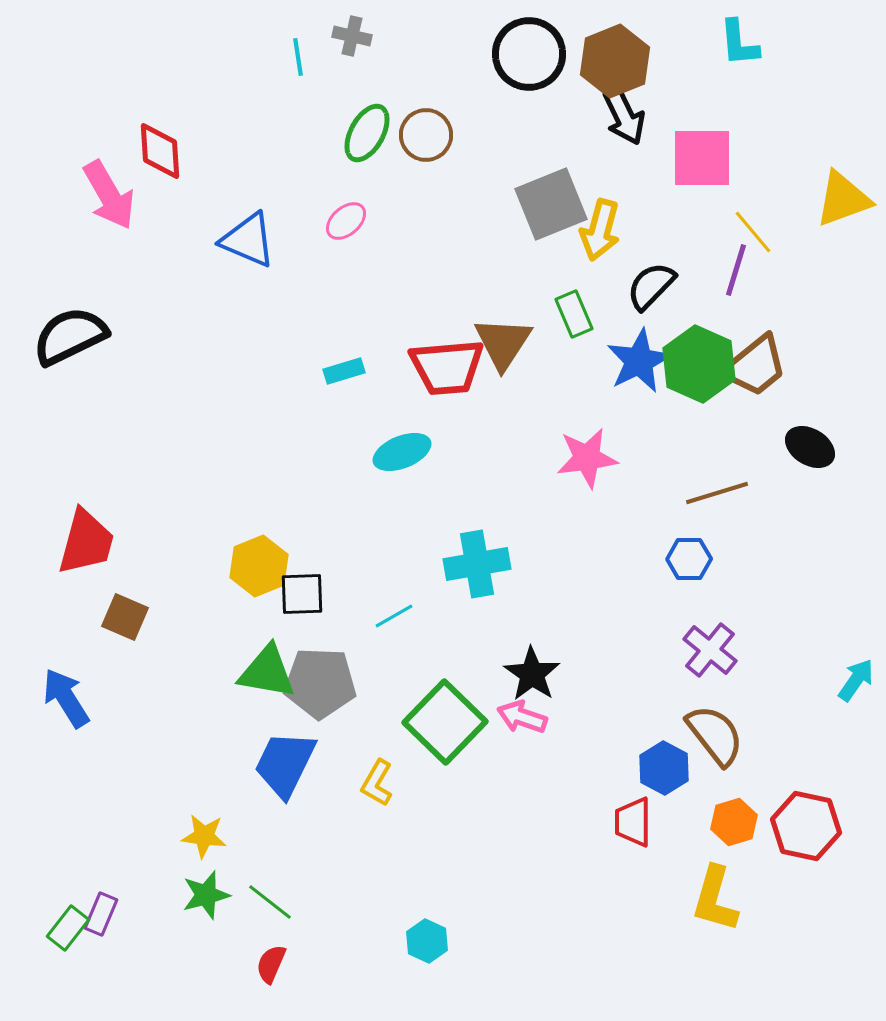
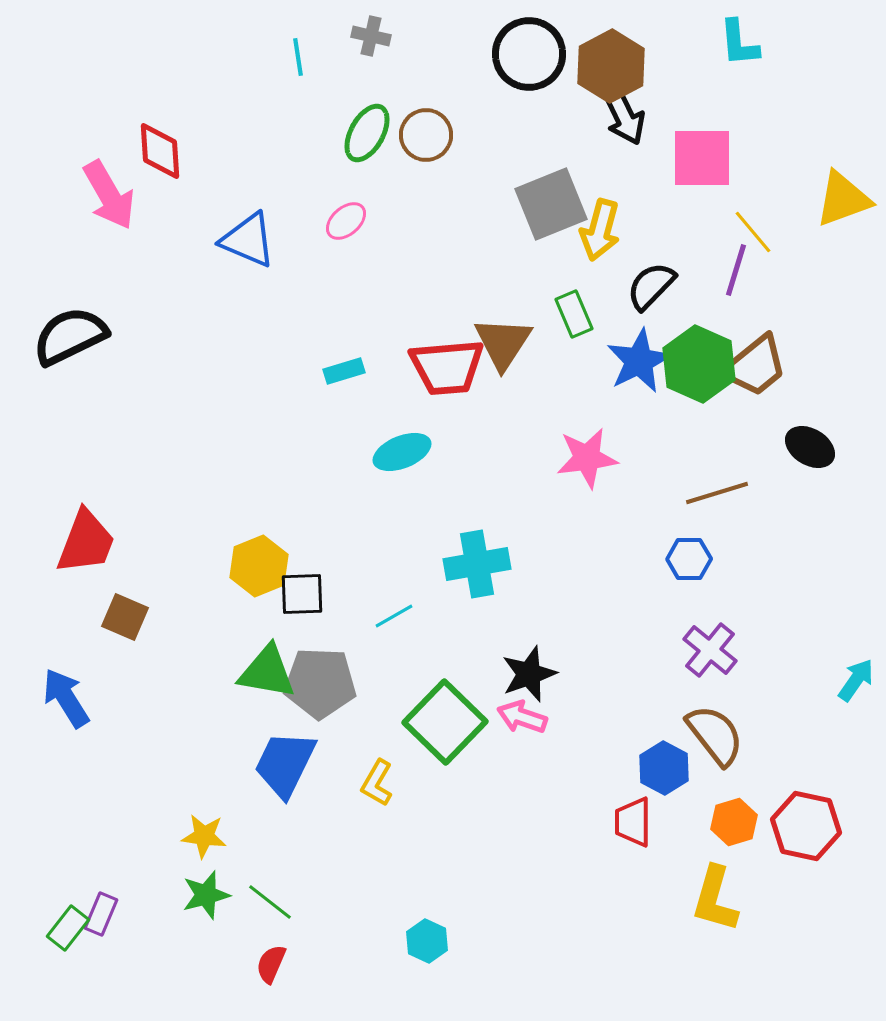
gray cross at (352, 36): moved 19 px right
brown hexagon at (615, 61): moved 4 px left, 5 px down; rotated 6 degrees counterclockwise
red trapezoid at (86, 542): rotated 6 degrees clockwise
black star at (532, 674): moved 3 px left; rotated 18 degrees clockwise
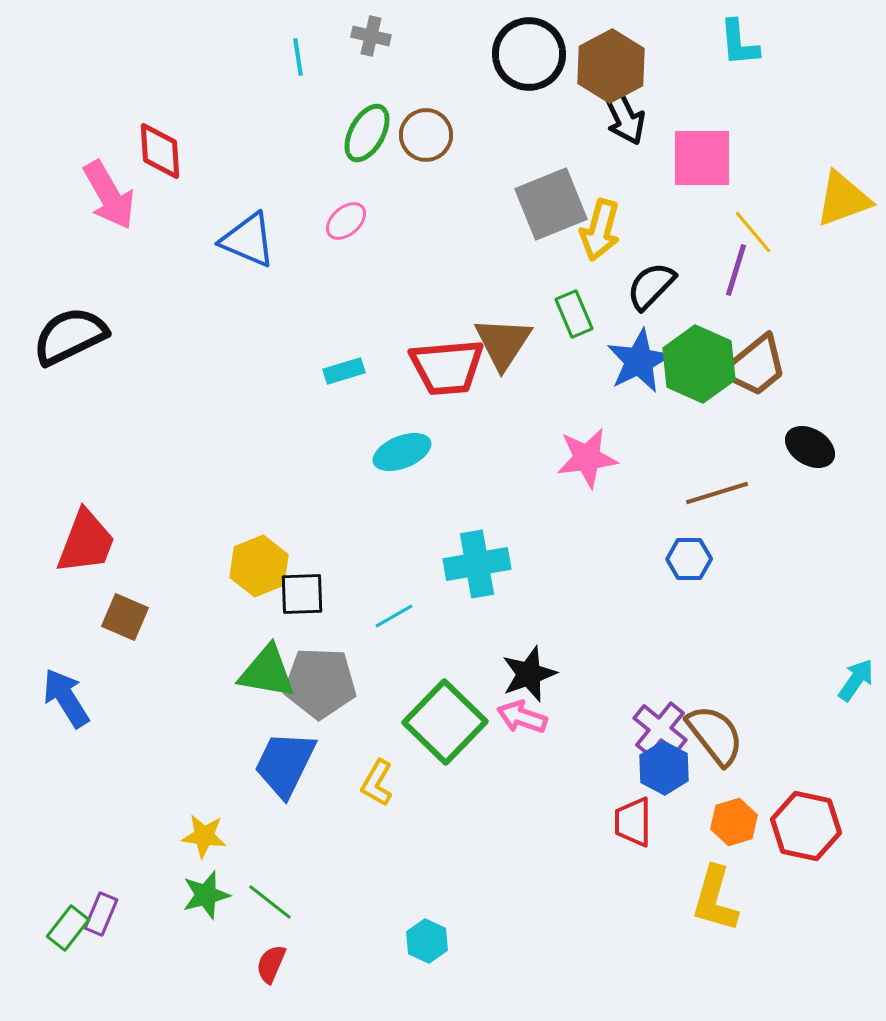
purple cross at (710, 650): moved 50 px left, 79 px down
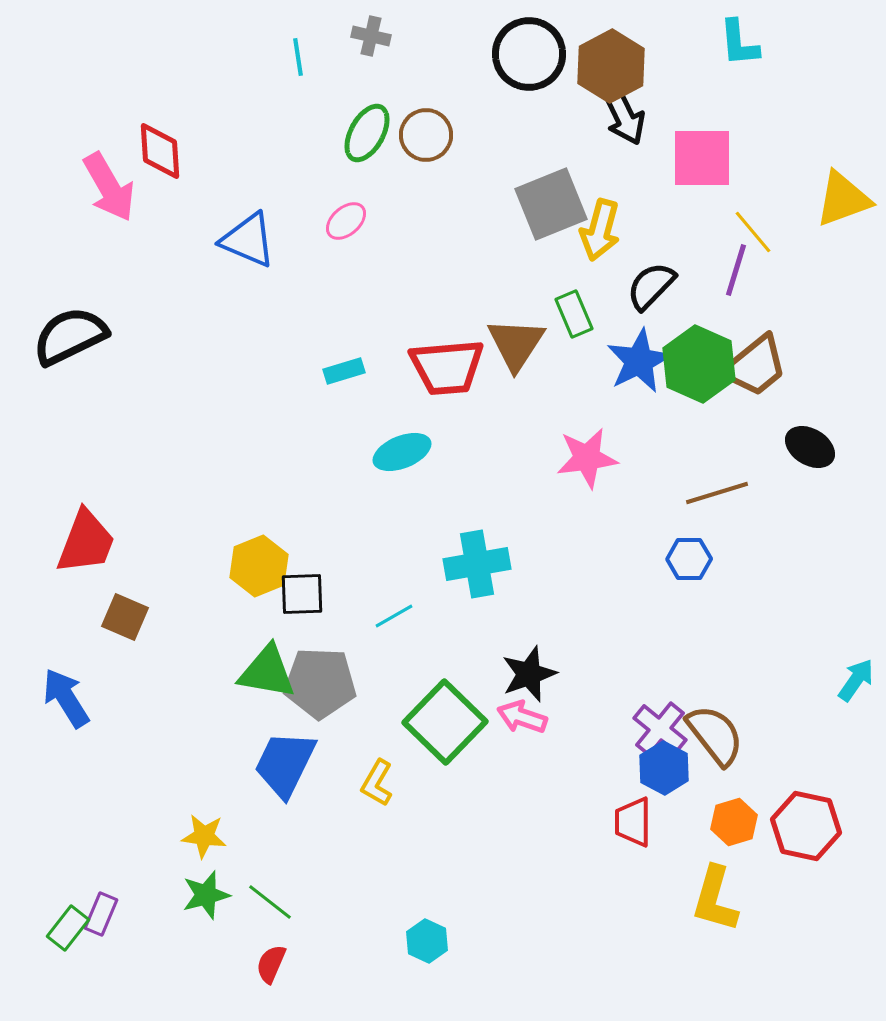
pink arrow at (109, 195): moved 8 px up
brown triangle at (503, 343): moved 13 px right, 1 px down
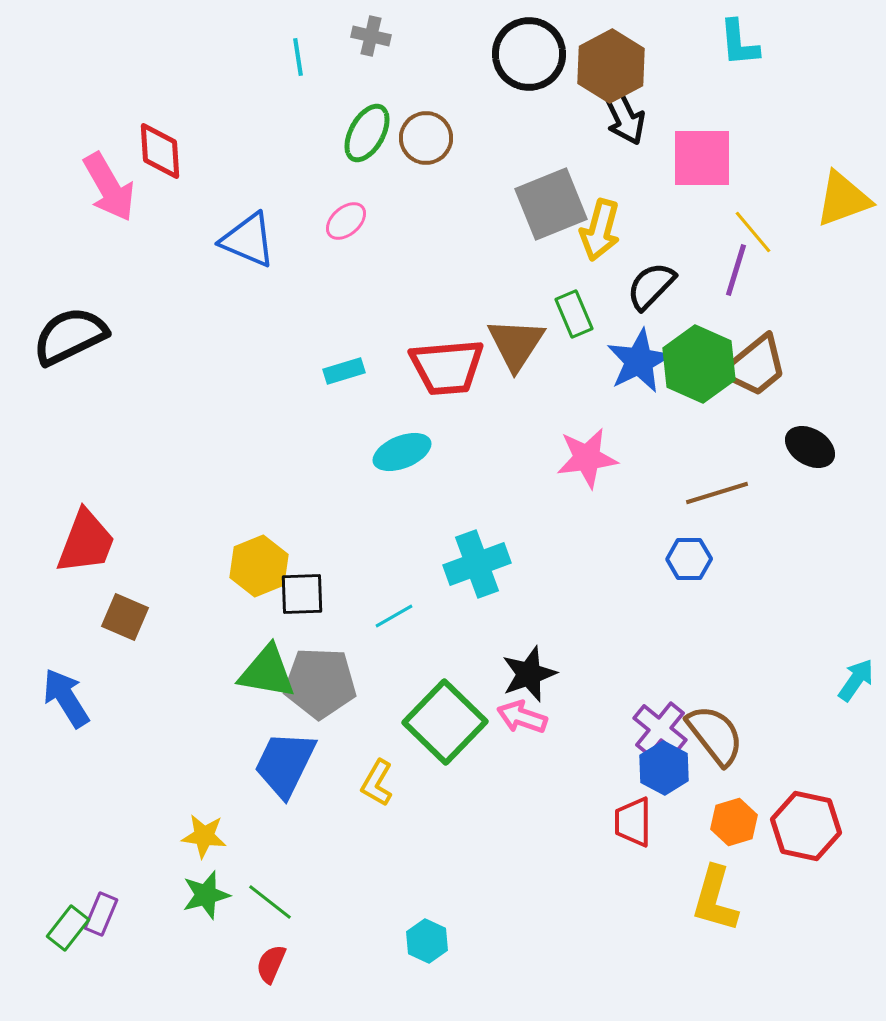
brown circle at (426, 135): moved 3 px down
cyan cross at (477, 564): rotated 10 degrees counterclockwise
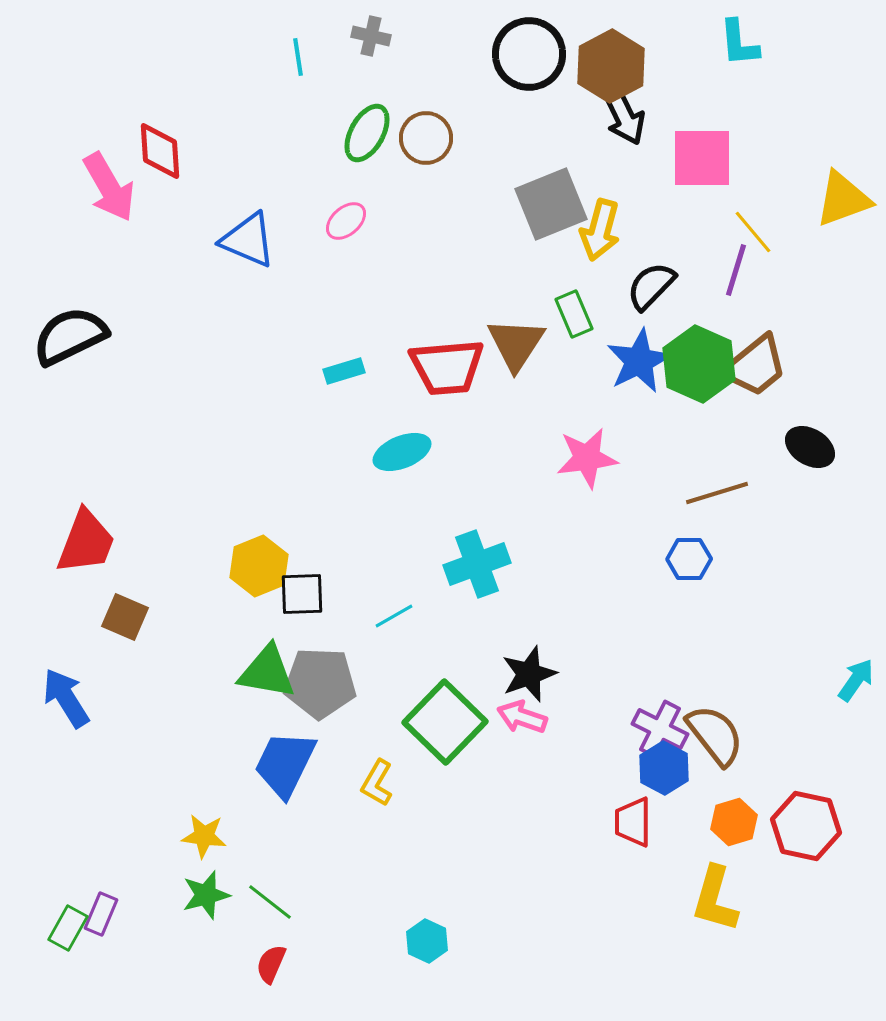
purple cross at (660, 729): rotated 12 degrees counterclockwise
green rectangle at (68, 928): rotated 9 degrees counterclockwise
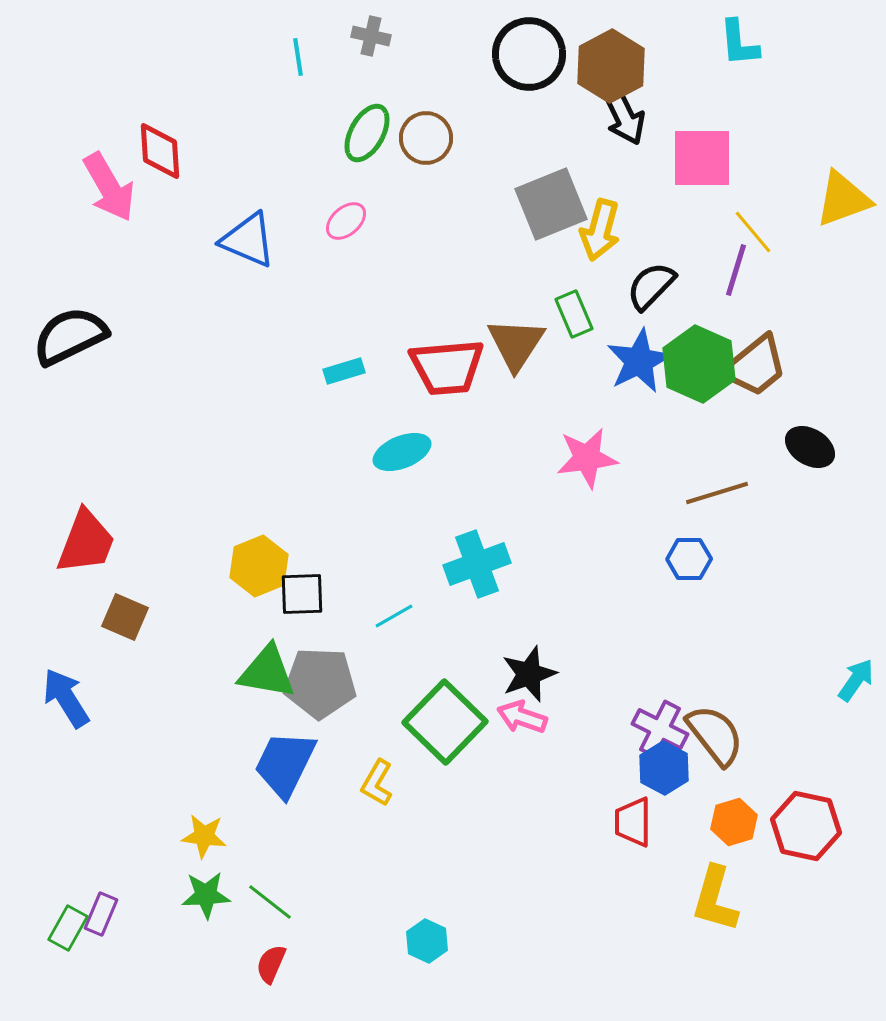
green star at (206, 895): rotated 12 degrees clockwise
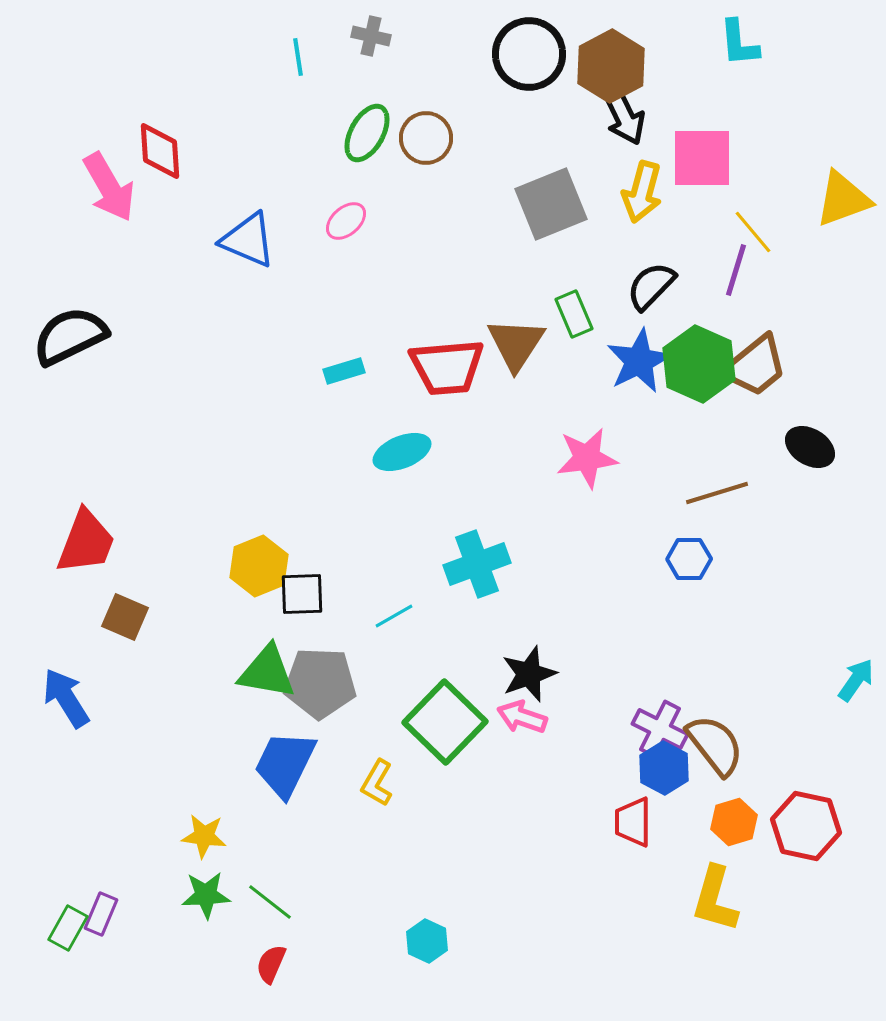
yellow arrow at (600, 230): moved 42 px right, 38 px up
brown semicircle at (715, 735): moved 10 px down
